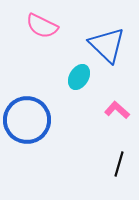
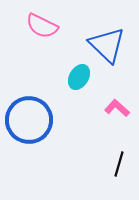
pink L-shape: moved 2 px up
blue circle: moved 2 px right
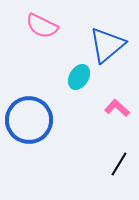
blue triangle: rotated 36 degrees clockwise
black line: rotated 15 degrees clockwise
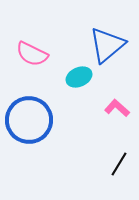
pink semicircle: moved 10 px left, 28 px down
cyan ellipse: rotated 35 degrees clockwise
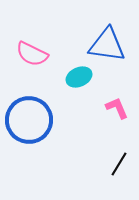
blue triangle: rotated 48 degrees clockwise
pink L-shape: rotated 25 degrees clockwise
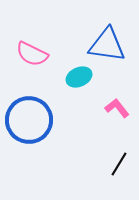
pink L-shape: rotated 15 degrees counterclockwise
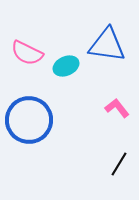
pink semicircle: moved 5 px left, 1 px up
cyan ellipse: moved 13 px left, 11 px up
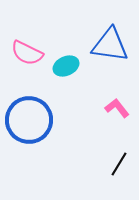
blue triangle: moved 3 px right
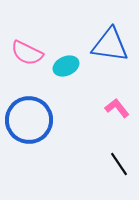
black line: rotated 65 degrees counterclockwise
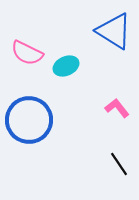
blue triangle: moved 4 px right, 14 px up; rotated 24 degrees clockwise
